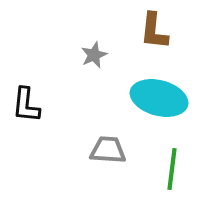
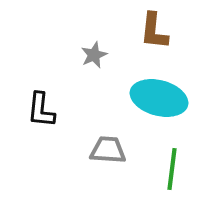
black L-shape: moved 15 px right, 5 px down
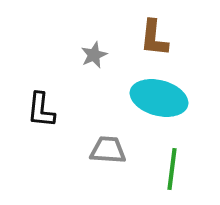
brown L-shape: moved 7 px down
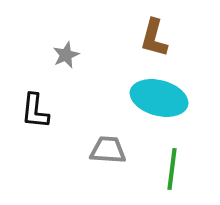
brown L-shape: rotated 9 degrees clockwise
gray star: moved 28 px left
black L-shape: moved 6 px left, 1 px down
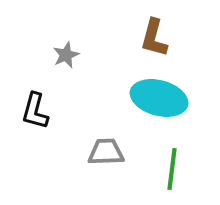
black L-shape: rotated 9 degrees clockwise
gray trapezoid: moved 2 px left, 2 px down; rotated 6 degrees counterclockwise
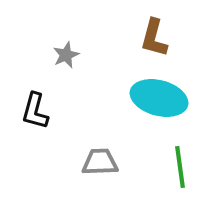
gray trapezoid: moved 6 px left, 10 px down
green line: moved 8 px right, 2 px up; rotated 15 degrees counterclockwise
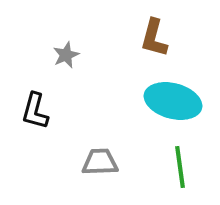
cyan ellipse: moved 14 px right, 3 px down
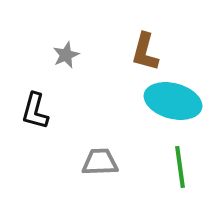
brown L-shape: moved 9 px left, 14 px down
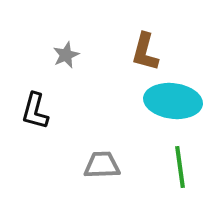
cyan ellipse: rotated 8 degrees counterclockwise
gray trapezoid: moved 2 px right, 3 px down
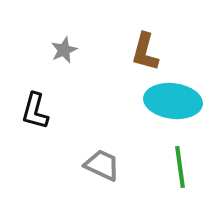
gray star: moved 2 px left, 5 px up
gray trapezoid: rotated 27 degrees clockwise
